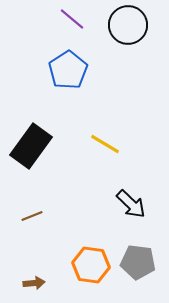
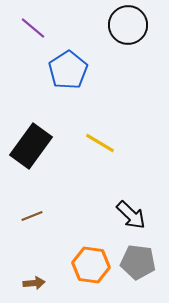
purple line: moved 39 px left, 9 px down
yellow line: moved 5 px left, 1 px up
black arrow: moved 11 px down
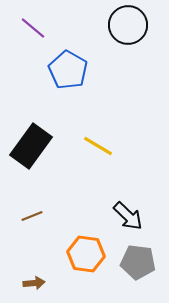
blue pentagon: rotated 9 degrees counterclockwise
yellow line: moved 2 px left, 3 px down
black arrow: moved 3 px left, 1 px down
orange hexagon: moved 5 px left, 11 px up
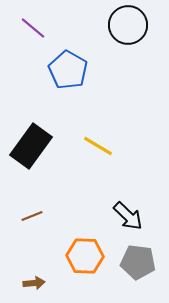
orange hexagon: moved 1 px left, 2 px down; rotated 6 degrees counterclockwise
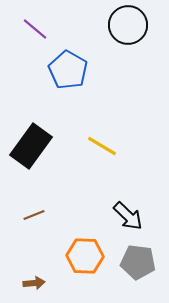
purple line: moved 2 px right, 1 px down
yellow line: moved 4 px right
brown line: moved 2 px right, 1 px up
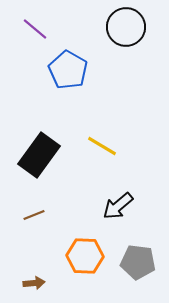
black circle: moved 2 px left, 2 px down
black rectangle: moved 8 px right, 9 px down
black arrow: moved 10 px left, 10 px up; rotated 96 degrees clockwise
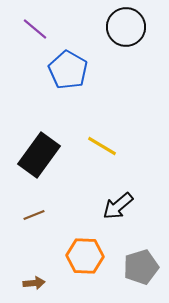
gray pentagon: moved 3 px right, 5 px down; rotated 24 degrees counterclockwise
